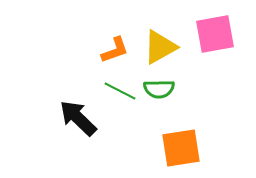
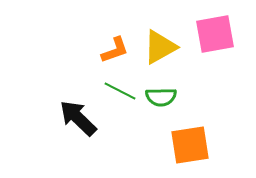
green semicircle: moved 2 px right, 8 px down
orange square: moved 9 px right, 3 px up
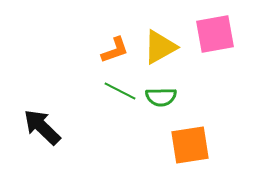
black arrow: moved 36 px left, 9 px down
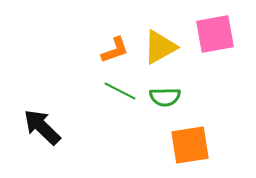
green semicircle: moved 4 px right
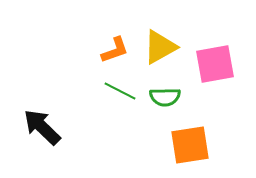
pink square: moved 30 px down
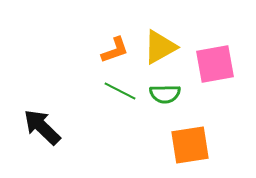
green semicircle: moved 3 px up
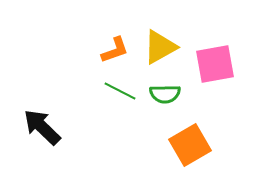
orange square: rotated 21 degrees counterclockwise
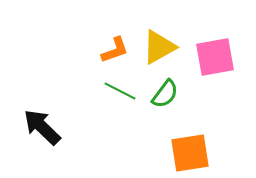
yellow triangle: moved 1 px left
pink square: moved 7 px up
green semicircle: rotated 52 degrees counterclockwise
orange square: moved 8 px down; rotated 21 degrees clockwise
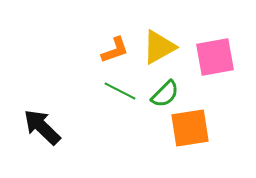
green semicircle: rotated 8 degrees clockwise
orange square: moved 25 px up
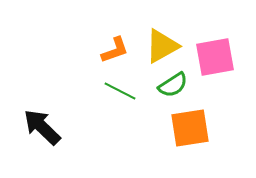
yellow triangle: moved 3 px right, 1 px up
green semicircle: moved 8 px right, 9 px up; rotated 12 degrees clockwise
